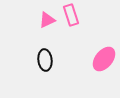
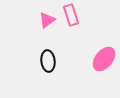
pink triangle: rotated 12 degrees counterclockwise
black ellipse: moved 3 px right, 1 px down
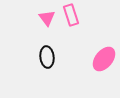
pink triangle: moved 2 px up; rotated 30 degrees counterclockwise
black ellipse: moved 1 px left, 4 px up
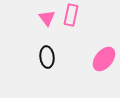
pink rectangle: rotated 30 degrees clockwise
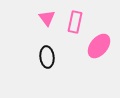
pink rectangle: moved 4 px right, 7 px down
pink ellipse: moved 5 px left, 13 px up
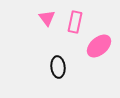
pink ellipse: rotated 10 degrees clockwise
black ellipse: moved 11 px right, 10 px down
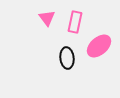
black ellipse: moved 9 px right, 9 px up
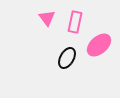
pink ellipse: moved 1 px up
black ellipse: rotated 35 degrees clockwise
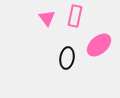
pink rectangle: moved 6 px up
black ellipse: rotated 20 degrees counterclockwise
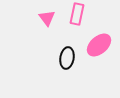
pink rectangle: moved 2 px right, 2 px up
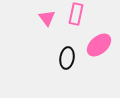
pink rectangle: moved 1 px left
